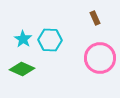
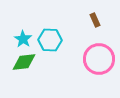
brown rectangle: moved 2 px down
pink circle: moved 1 px left, 1 px down
green diamond: moved 2 px right, 7 px up; rotated 30 degrees counterclockwise
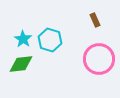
cyan hexagon: rotated 15 degrees clockwise
green diamond: moved 3 px left, 2 px down
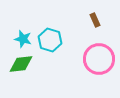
cyan star: rotated 18 degrees counterclockwise
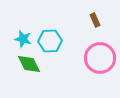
cyan hexagon: moved 1 px down; rotated 20 degrees counterclockwise
pink circle: moved 1 px right, 1 px up
green diamond: moved 8 px right; rotated 70 degrees clockwise
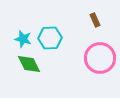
cyan hexagon: moved 3 px up
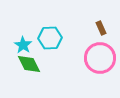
brown rectangle: moved 6 px right, 8 px down
cyan star: moved 6 px down; rotated 18 degrees clockwise
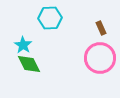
cyan hexagon: moved 20 px up
